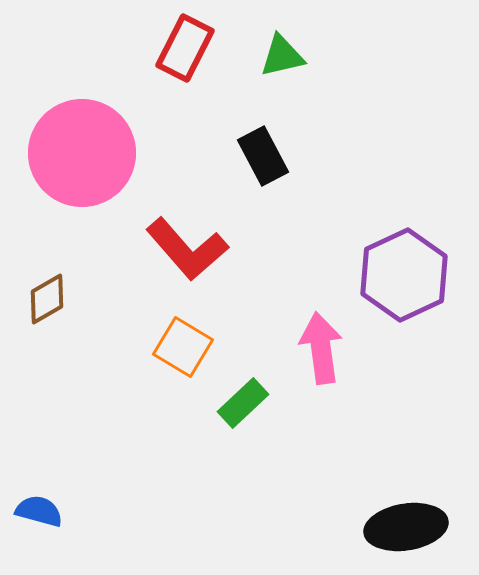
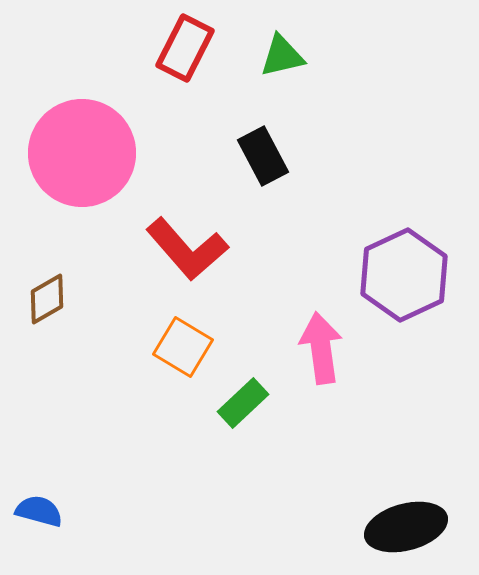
black ellipse: rotated 6 degrees counterclockwise
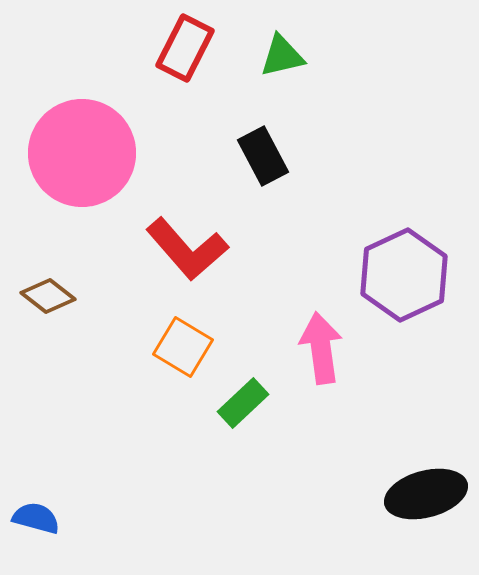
brown diamond: moved 1 px right, 3 px up; rotated 68 degrees clockwise
blue semicircle: moved 3 px left, 7 px down
black ellipse: moved 20 px right, 33 px up
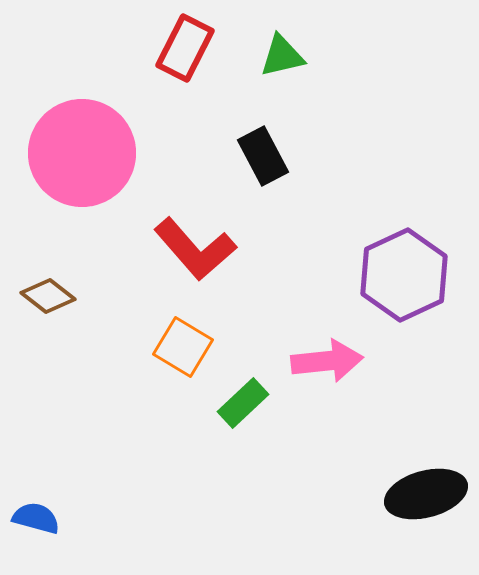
red L-shape: moved 8 px right
pink arrow: moved 6 px right, 13 px down; rotated 92 degrees clockwise
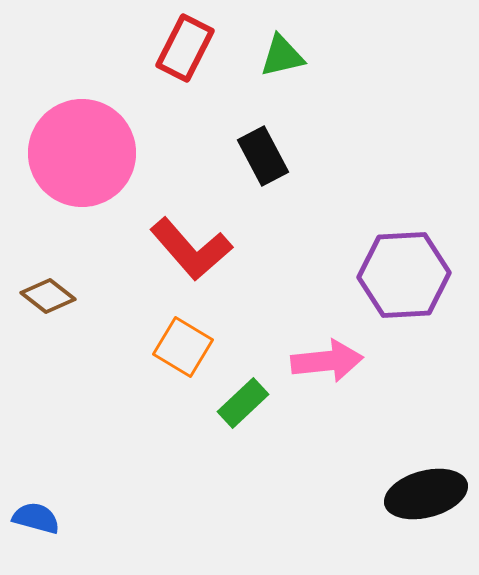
red L-shape: moved 4 px left
purple hexagon: rotated 22 degrees clockwise
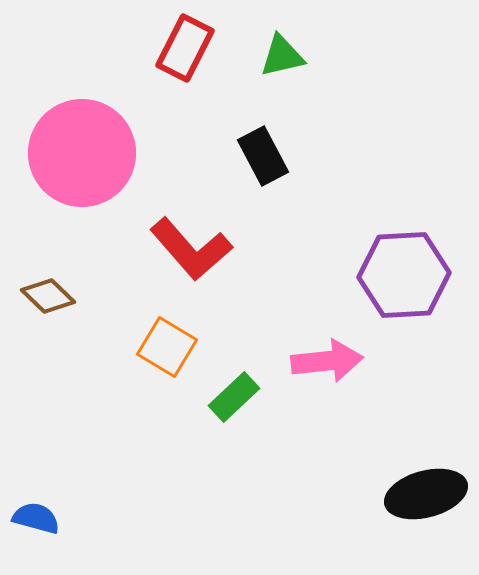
brown diamond: rotated 6 degrees clockwise
orange square: moved 16 px left
green rectangle: moved 9 px left, 6 px up
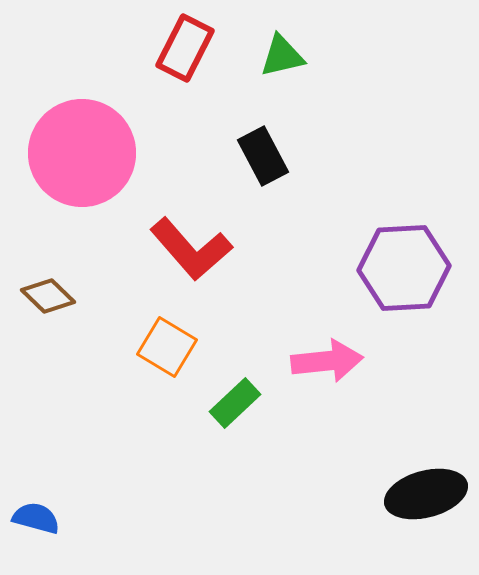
purple hexagon: moved 7 px up
green rectangle: moved 1 px right, 6 px down
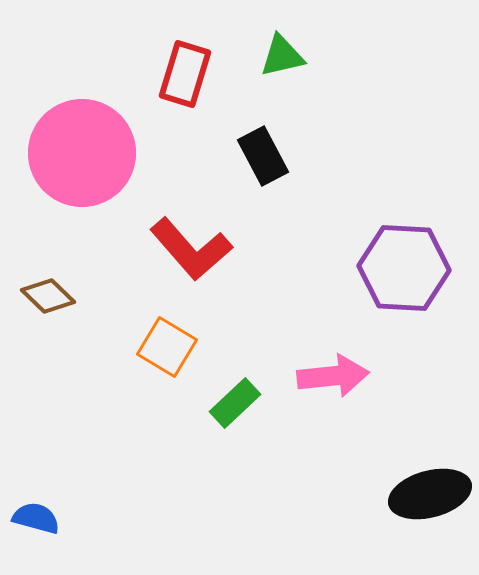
red rectangle: moved 26 px down; rotated 10 degrees counterclockwise
purple hexagon: rotated 6 degrees clockwise
pink arrow: moved 6 px right, 15 px down
black ellipse: moved 4 px right
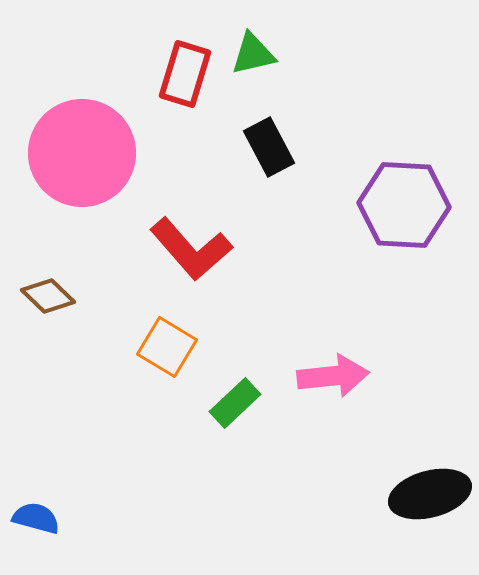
green triangle: moved 29 px left, 2 px up
black rectangle: moved 6 px right, 9 px up
purple hexagon: moved 63 px up
